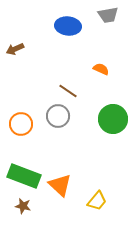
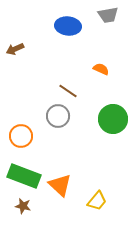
orange circle: moved 12 px down
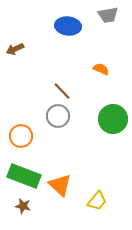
brown line: moved 6 px left; rotated 12 degrees clockwise
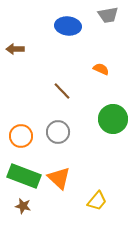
brown arrow: rotated 24 degrees clockwise
gray circle: moved 16 px down
orange triangle: moved 1 px left, 7 px up
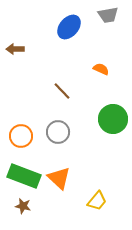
blue ellipse: moved 1 px right, 1 px down; rotated 55 degrees counterclockwise
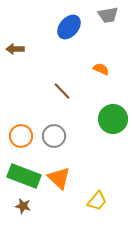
gray circle: moved 4 px left, 4 px down
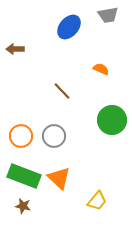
green circle: moved 1 px left, 1 px down
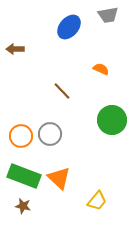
gray circle: moved 4 px left, 2 px up
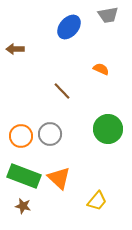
green circle: moved 4 px left, 9 px down
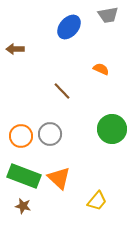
green circle: moved 4 px right
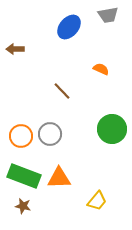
orange triangle: rotated 45 degrees counterclockwise
